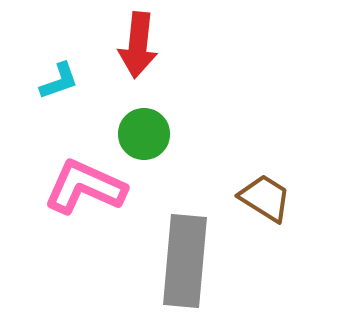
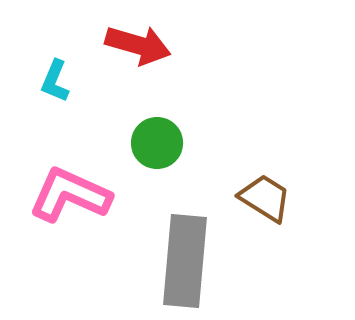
red arrow: rotated 80 degrees counterclockwise
cyan L-shape: moved 4 px left; rotated 132 degrees clockwise
green circle: moved 13 px right, 9 px down
pink L-shape: moved 15 px left, 8 px down
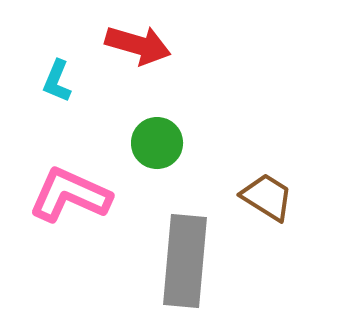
cyan L-shape: moved 2 px right
brown trapezoid: moved 2 px right, 1 px up
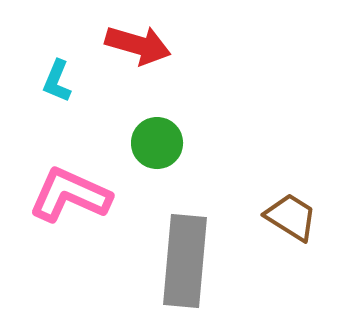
brown trapezoid: moved 24 px right, 20 px down
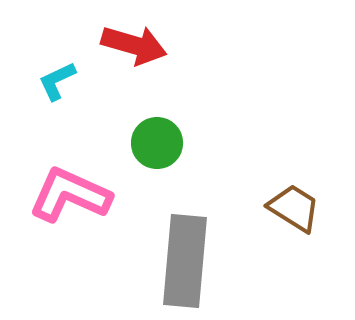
red arrow: moved 4 px left
cyan L-shape: rotated 42 degrees clockwise
brown trapezoid: moved 3 px right, 9 px up
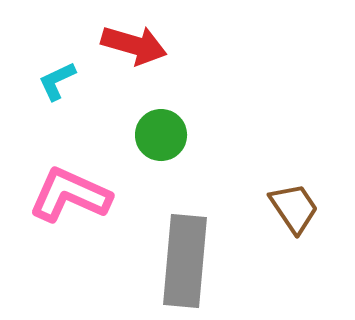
green circle: moved 4 px right, 8 px up
brown trapezoid: rotated 24 degrees clockwise
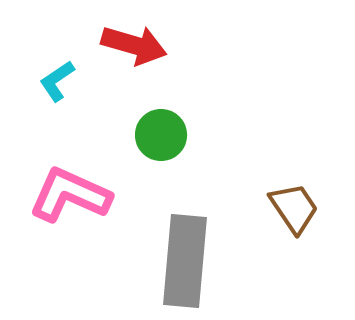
cyan L-shape: rotated 9 degrees counterclockwise
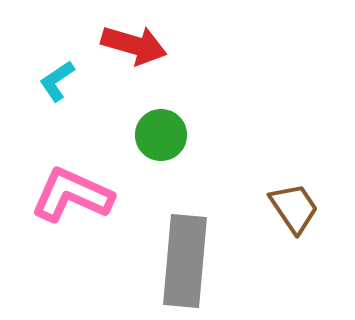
pink L-shape: moved 2 px right
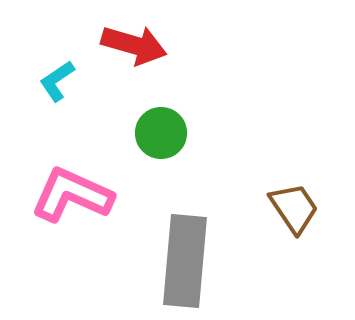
green circle: moved 2 px up
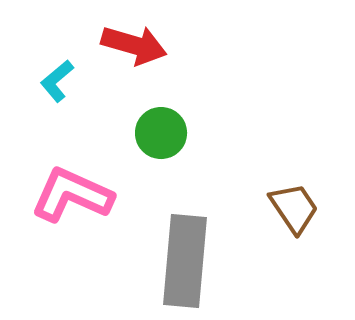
cyan L-shape: rotated 6 degrees counterclockwise
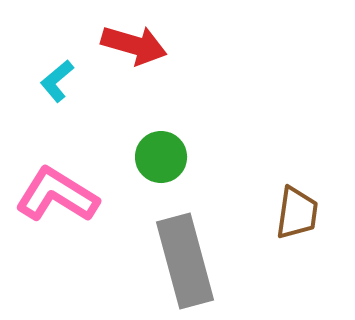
green circle: moved 24 px down
pink L-shape: moved 15 px left; rotated 8 degrees clockwise
brown trapezoid: moved 3 px right, 5 px down; rotated 42 degrees clockwise
gray rectangle: rotated 20 degrees counterclockwise
